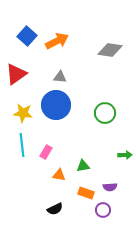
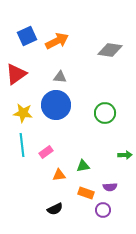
blue square: rotated 24 degrees clockwise
pink rectangle: rotated 24 degrees clockwise
orange triangle: rotated 16 degrees counterclockwise
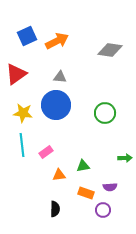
green arrow: moved 3 px down
black semicircle: rotated 63 degrees counterclockwise
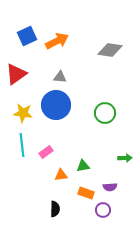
orange triangle: moved 2 px right
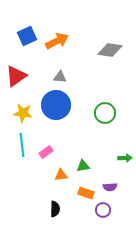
red triangle: moved 2 px down
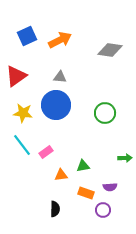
orange arrow: moved 3 px right, 1 px up
cyan line: rotated 30 degrees counterclockwise
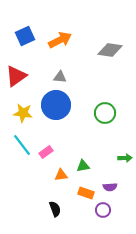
blue square: moved 2 px left
black semicircle: rotated 21 degrees counterclockwise
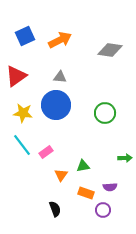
orange triangle: rotated 48 degrees counterclockwise
